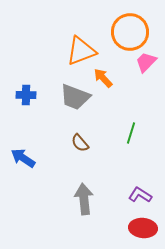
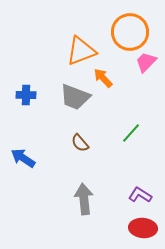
green line: rotated 25 degrees clockwise
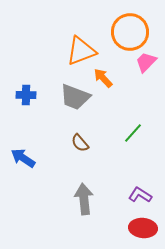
green line: moved 2 px right
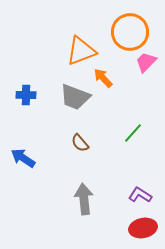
red ellipse: rotated 16 degrees counterclockwise
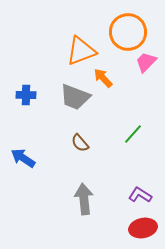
orange circle: moved 2 px left
green line: moved 1 px down
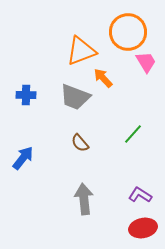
pink trapezoid: rotated 105 degrees clockwise
blue arrow: rotated 95 degrees clockwise
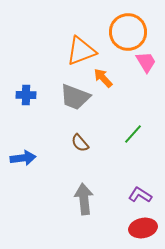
blue arrow: rotated 45 degrees clockwise
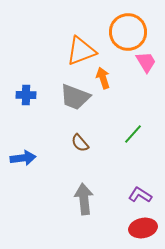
orange arrow: rotated 25 degrees clockwise
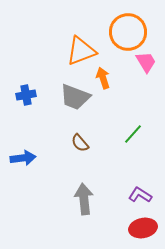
blue cross: rotated 12 degrees counterclockwise
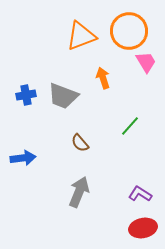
orange circle: moved 1 px right, 1 px up
orange triangle: moved 15 px up
gray trapezoid: moved 12 px left, 1 px up
green line: moved 3 px left, 8 px up
purple L-shape: moved 1 px up
gray arrow: moved 5 px left, 7 px up; rotated 28 degrees clockwise
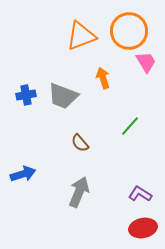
blue arrow: moved 16 px down; rotated 10 degrees counterclockwise
